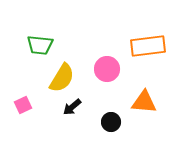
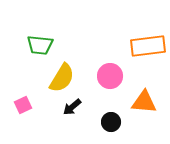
pink circle: moved 3 px right, 7 px down
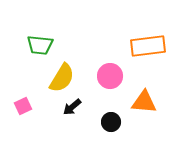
pink square: moved 1 px down
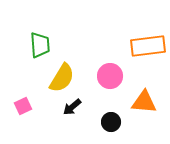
green trapezoid: rotated 100 degrees counterclockwise
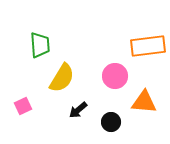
pink circle: moved 5 px right
black arrow: moved 6 px right, 3 px down
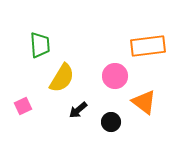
orange triangle: rotated 32 degrees clockwise
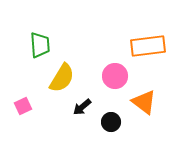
black arrow: moved 4 px right, 3 px up
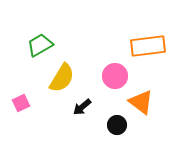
green trapezoid: rotated 116 degrees counterclockwise
orange triangle: moved 3 px left
pink square: moved 2 px left, 3 px up
black circle: moved 6 px right, 3 px down
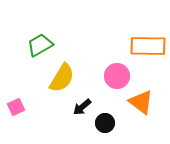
orange rectangle: rotated 8 degrees clockwise
pink circle: moved 2 px right
pink square: moved 5 px left, 4 px down
black circle: moved 12 px left, 2 px up
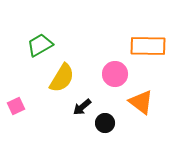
pink circle: moved 2 px left, 2 px up
pink square: moved 1 px up
